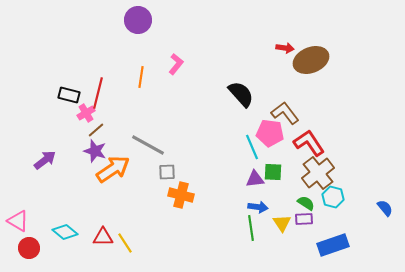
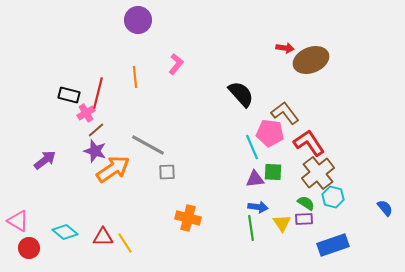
orange line: moved 6 px left; rotated 15 degrees counterclockwise
orange cross: moved 7 px right, 23 px down
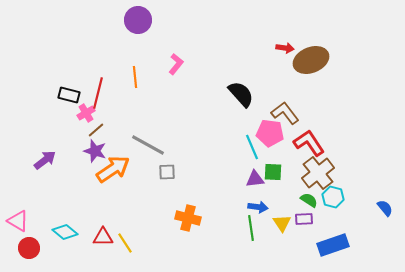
green semicircle: moved 3 px right, 3 px up
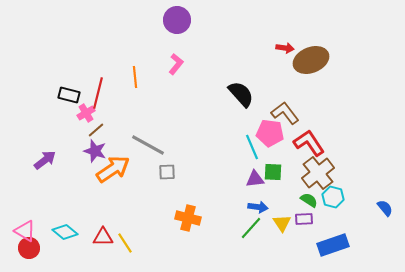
purple circle: moved 39 px right
pink triangle: moved 7 px right, 10 px down
green line: rotated 50 degrees clockwise
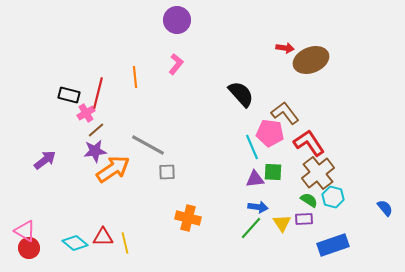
purple star: rotated 25 degrees counterclockwise
cyan diamond: moved 10 px right, 11 px down
yellow line: rotated 20 degrees clockwise
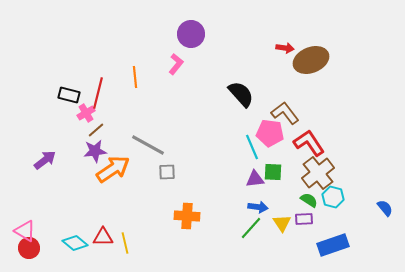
purple circle: moved 14 px right, 14 px down
orange cross: moved 1 px left, 2 px up; rotated 10 degrees counterclockwise
